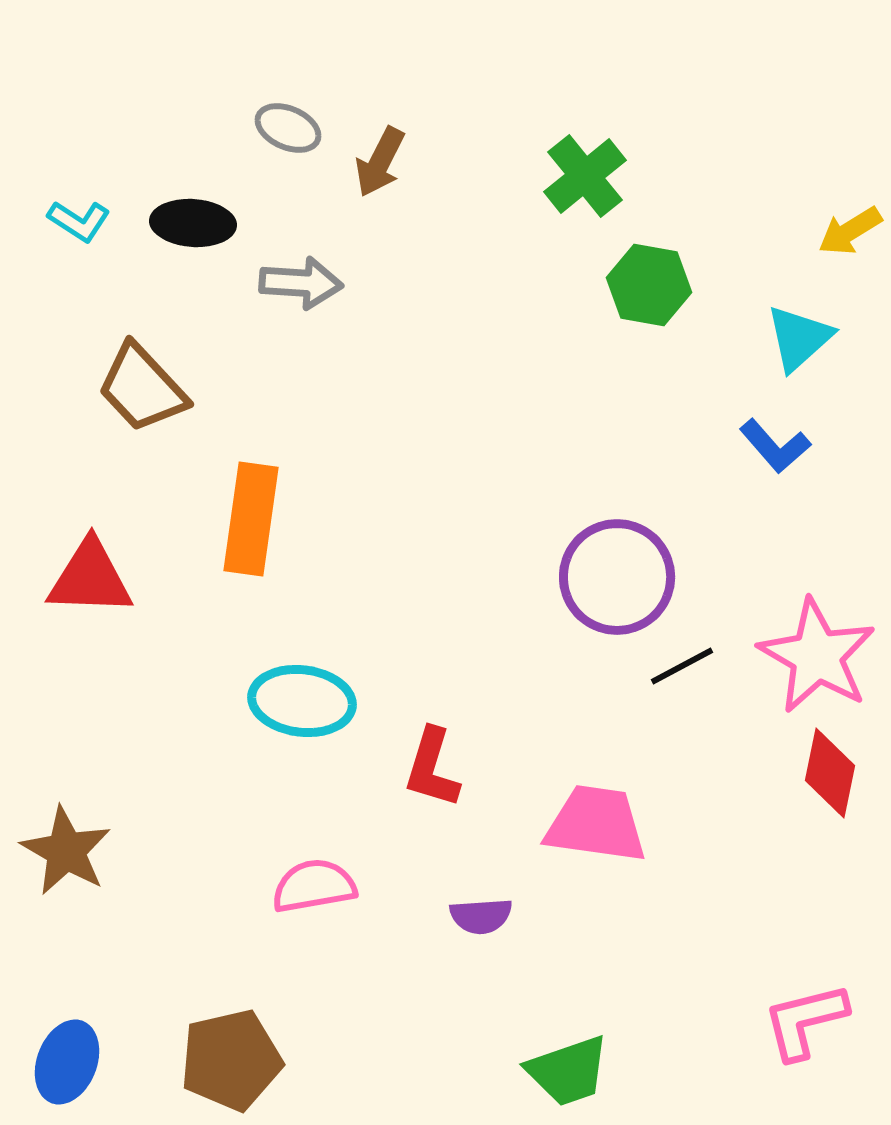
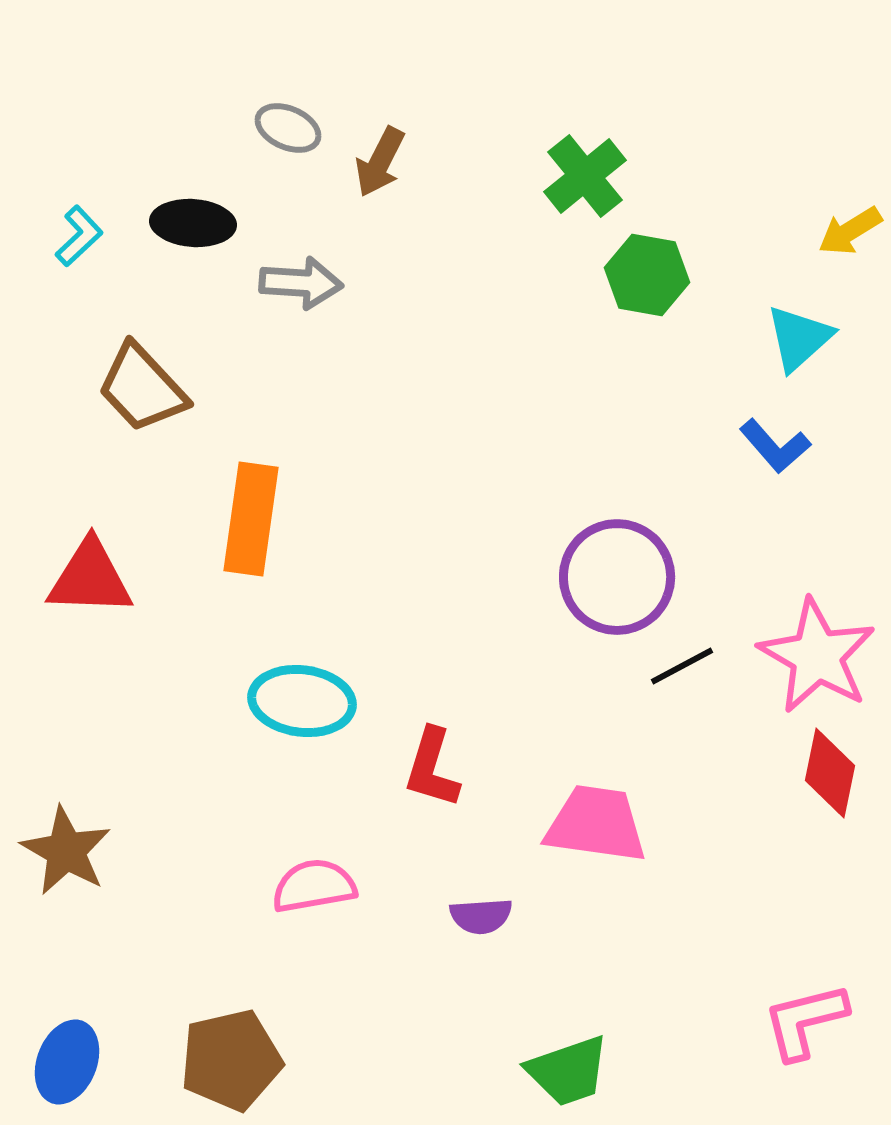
cyan L-shape: moved 15 px down; rotated 76 degrees counterclockwise
green hexagon: moved 2 px left, 10 px up
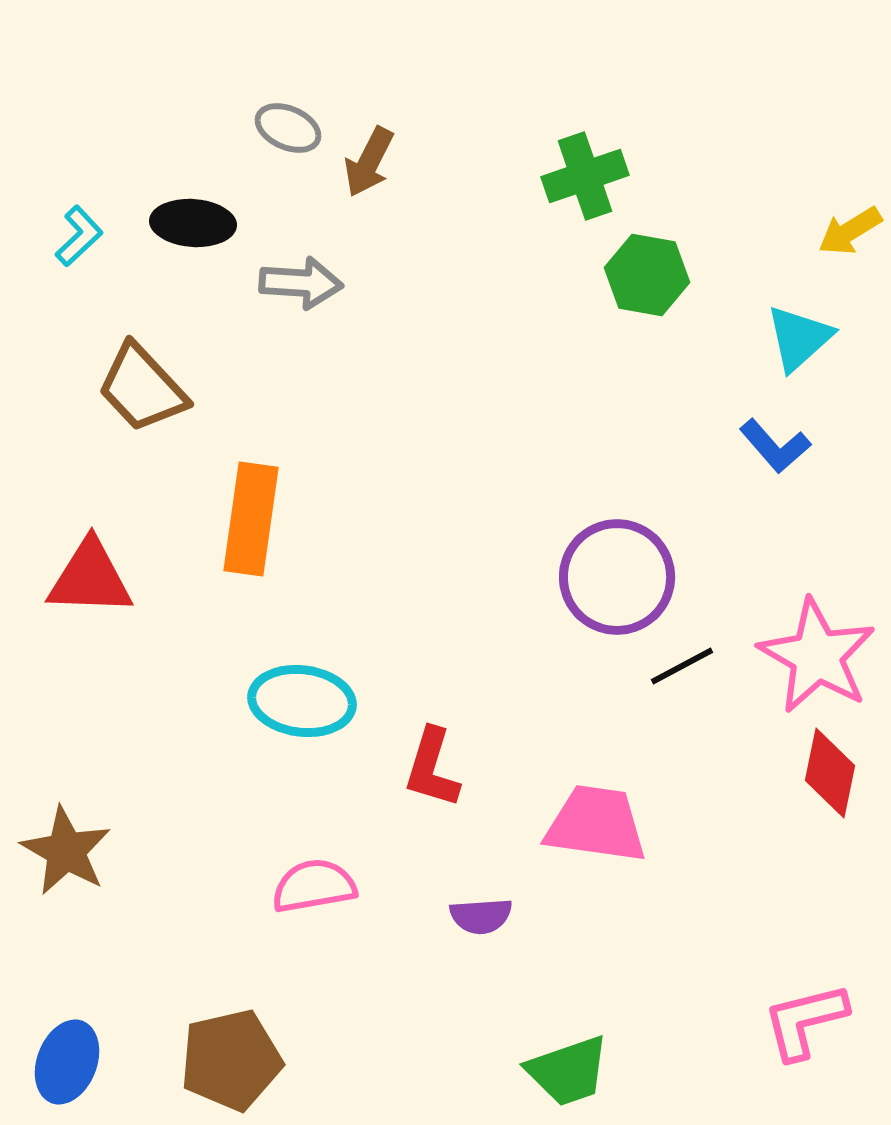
brown arrow: moved 11 px left
green cross: rotated 20 degrees clockwise
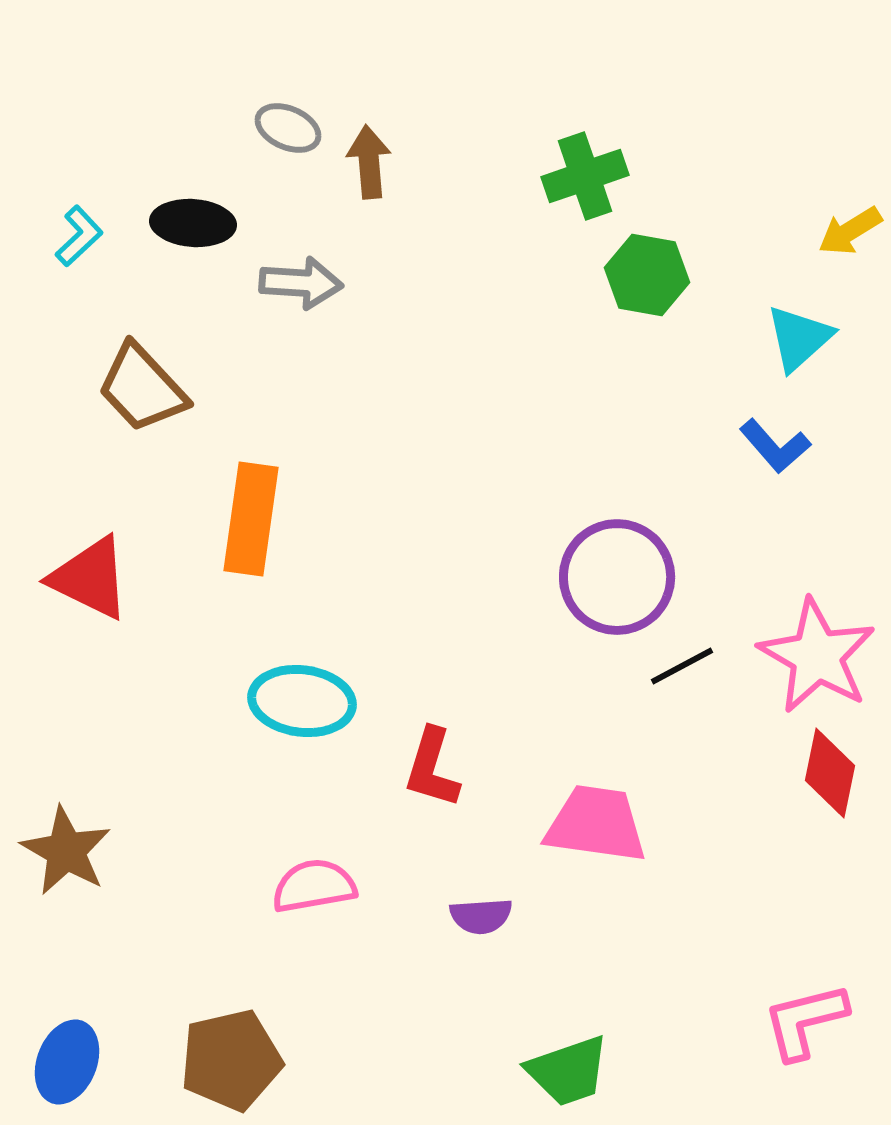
brown arrow: rotated 148 degrees clockwise
red triangle: rotated 24 degrees clockwise
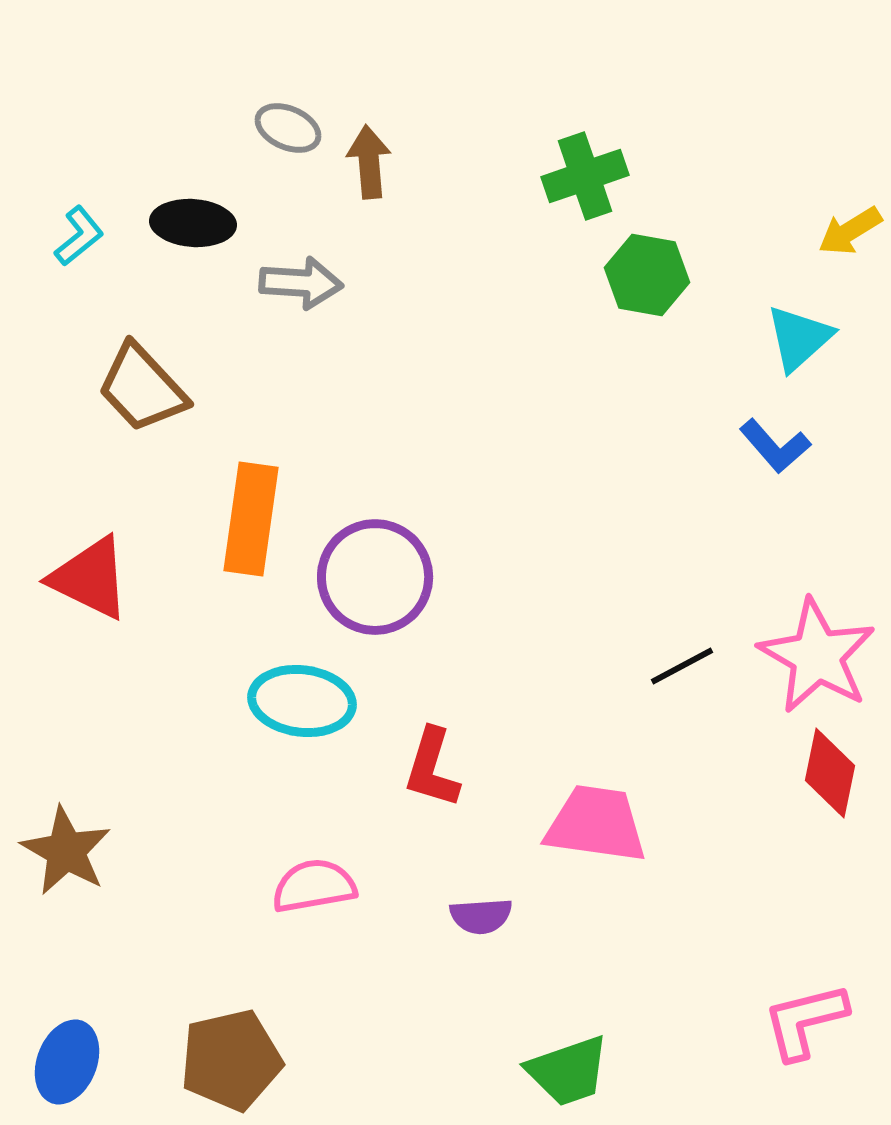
cyan L-shape: rotated 4 degrees clockwise
purple circle: moved 242 px left
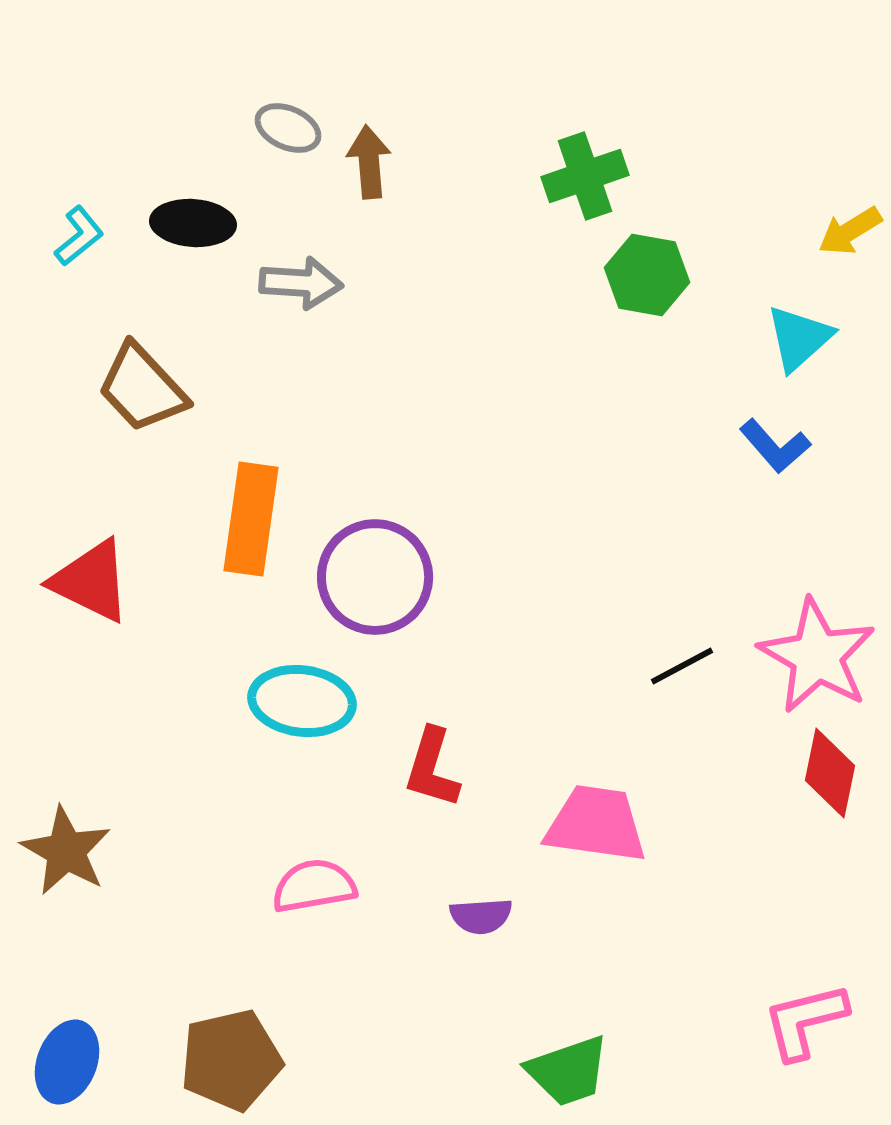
red triangle: moved 1 px right, 3 px down
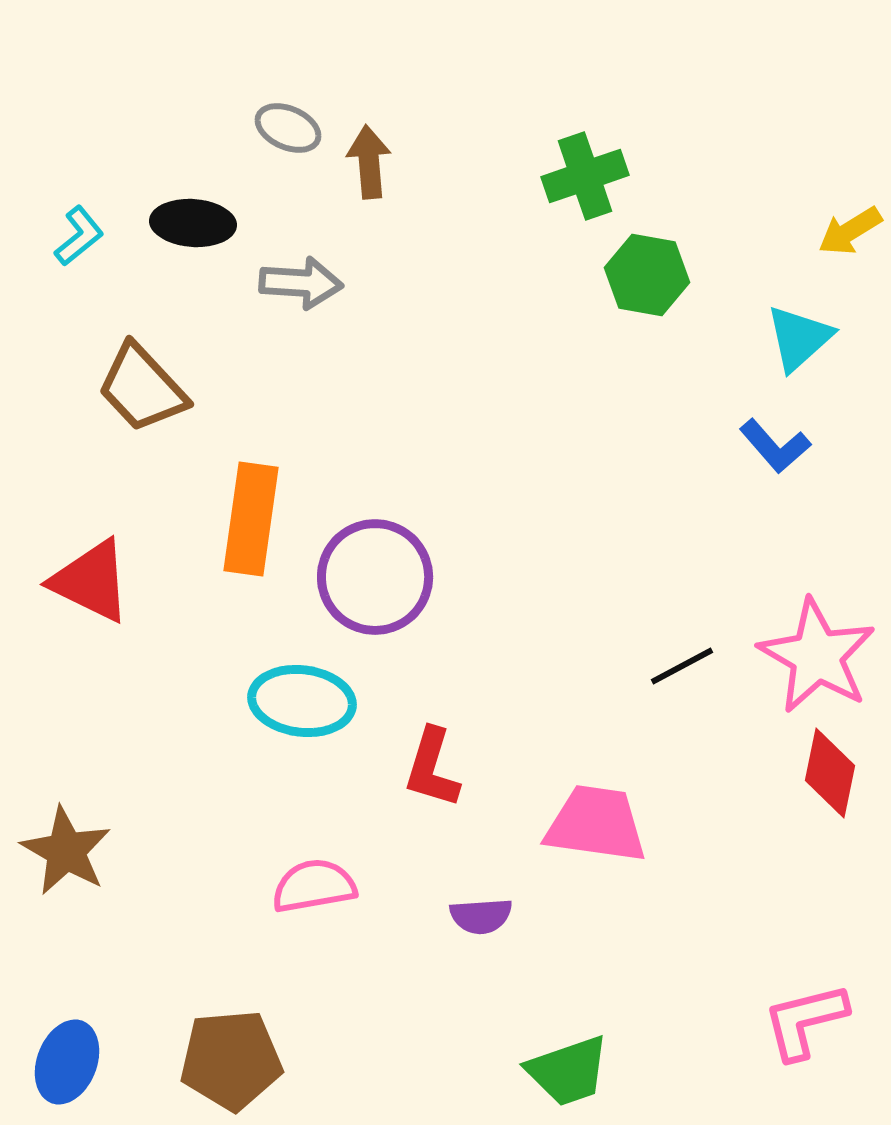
brown pentagon: rotated 8 degrees clockwise
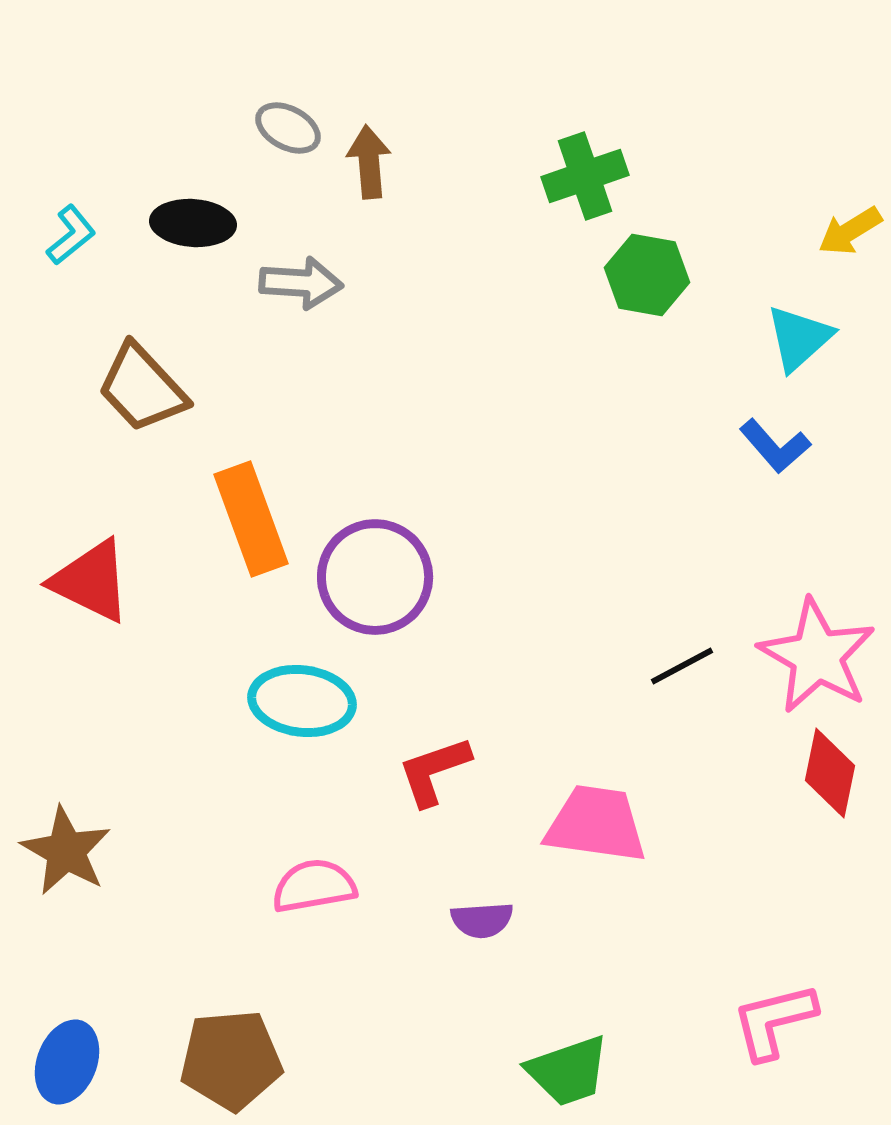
gray ellipse: rotated 4 degrees clockwise
cyan L-shape: moved 8 px left, 1 px up
orange rectangle: rotated 28 degrees counterclockwise
red L-shape: moved 2 px right, 3 px down; rotated 54 degrees clockwise
purple semicircle: moved 1 px right, 4 px down
pink L-shape: moved 31 px left
